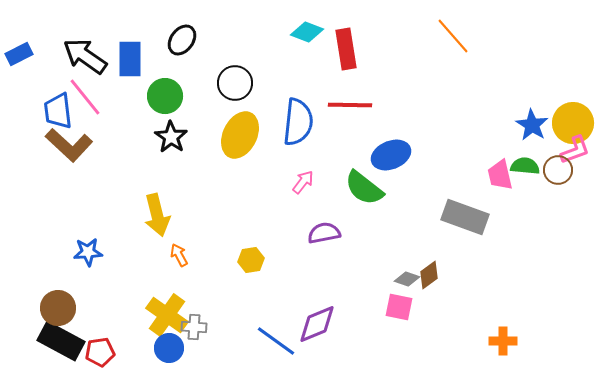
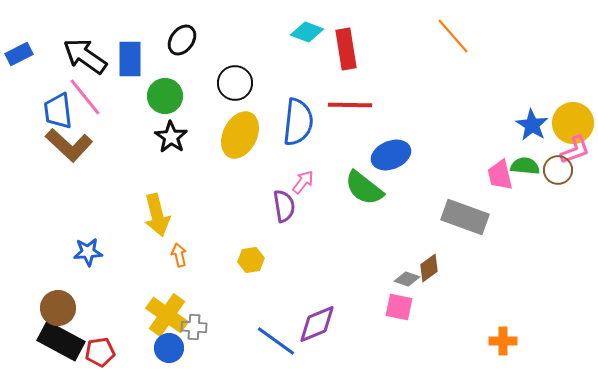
purple semicircle at (324, 233): moved 40 px left, 27 px up; rotated 92 degrees clockwise
orange arrow at (179, 255): rotated 15 degrees clockwise
brown diamond at (429, 275): moved 7 px up
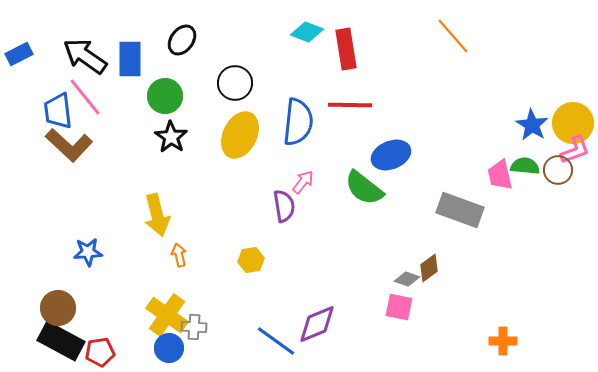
gray rectangle at (465, 217): moved 5 px left, 7 px up
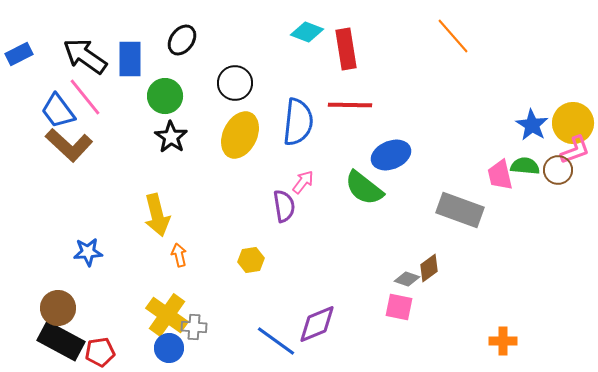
blue trapezoid at (58, 111): rotated 30 degrees counterclockwise
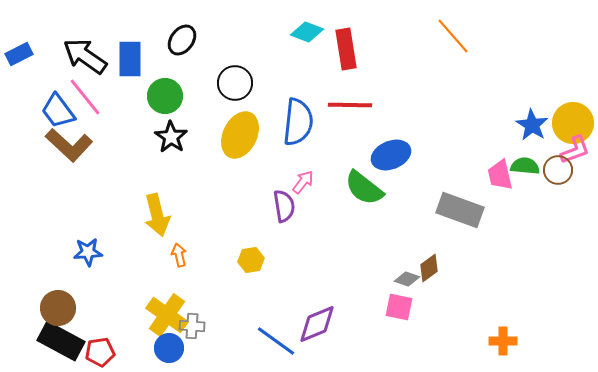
gray cross at (194, 327): moved 2 px left, 1 px up
